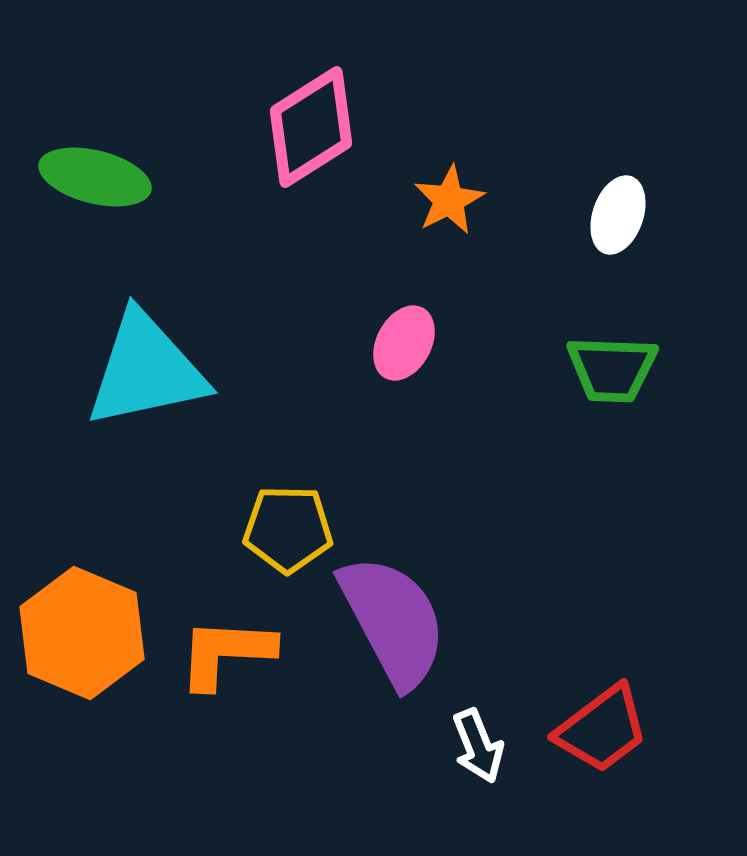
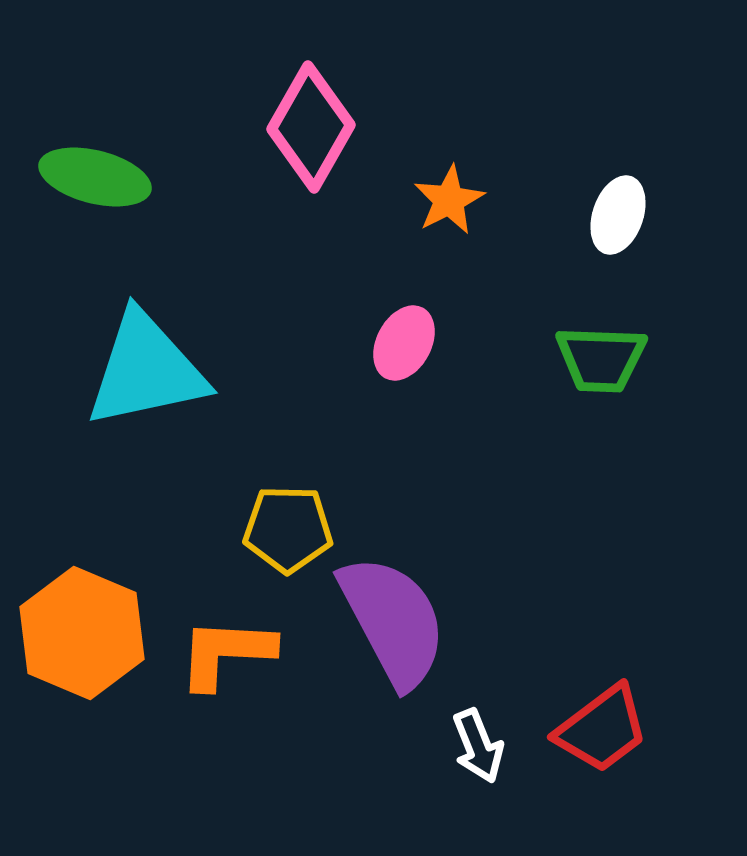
pink diamond: rotated 28 degrees counterclockwise
green trapezoid: moved 11 px left, 10 px up
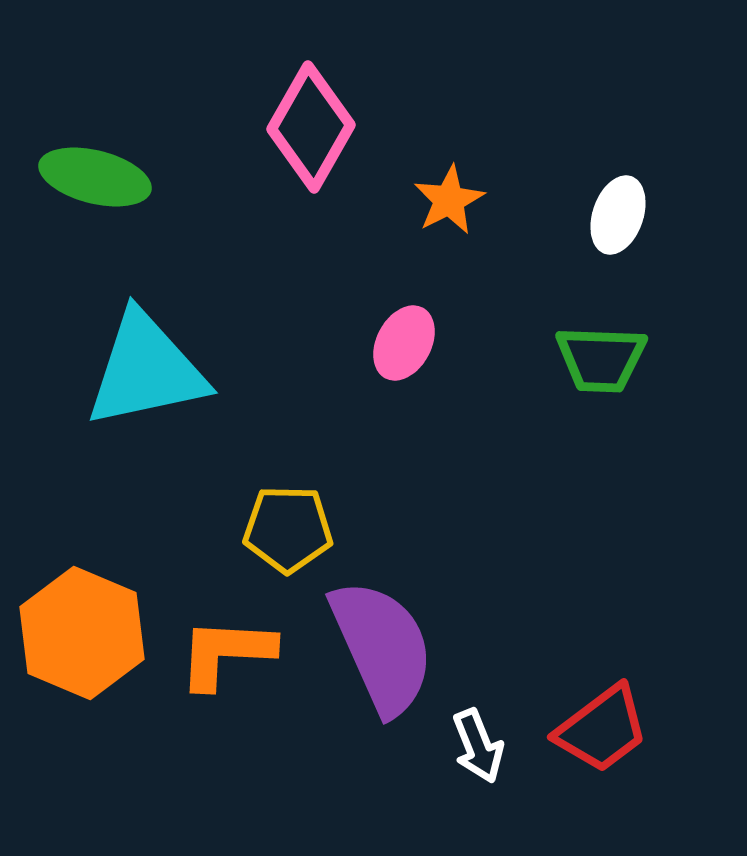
purple semicircle: moved 11 px left, 26 px down; rotated 4 degrees clockwise
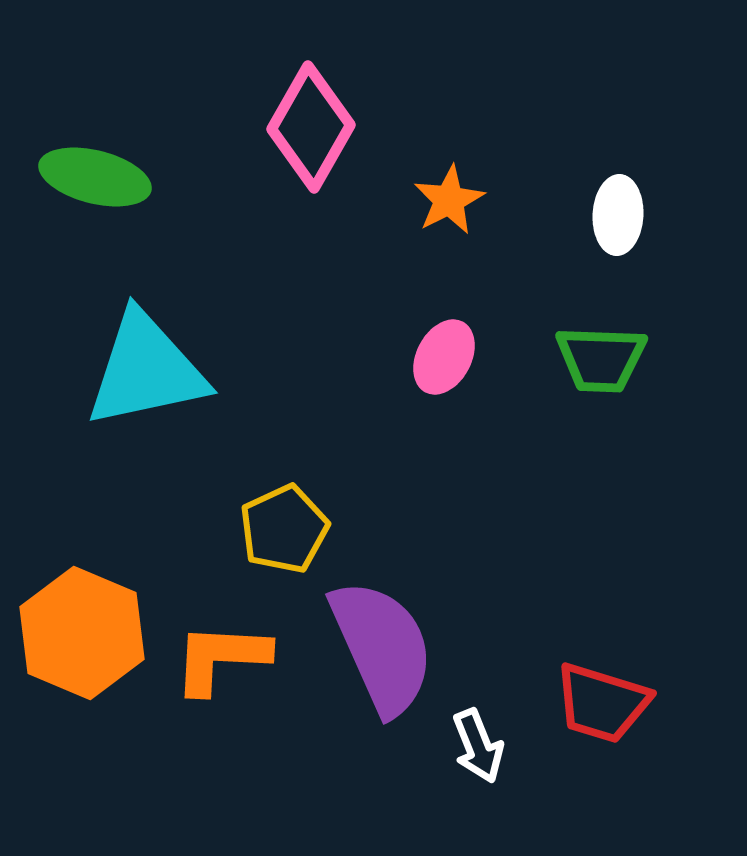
white ellipse: rotated 16 degrees counterclockwise
pink ellipse: moved 40 px right, 14 px down
yellow pentagon: moved 4 px left; rotated 26 degrees counterclockwise
orange L-shape: moved 5 px left, 5 px down
red trapezoid: moved 26 px up; rotated 54 degrees clockwise
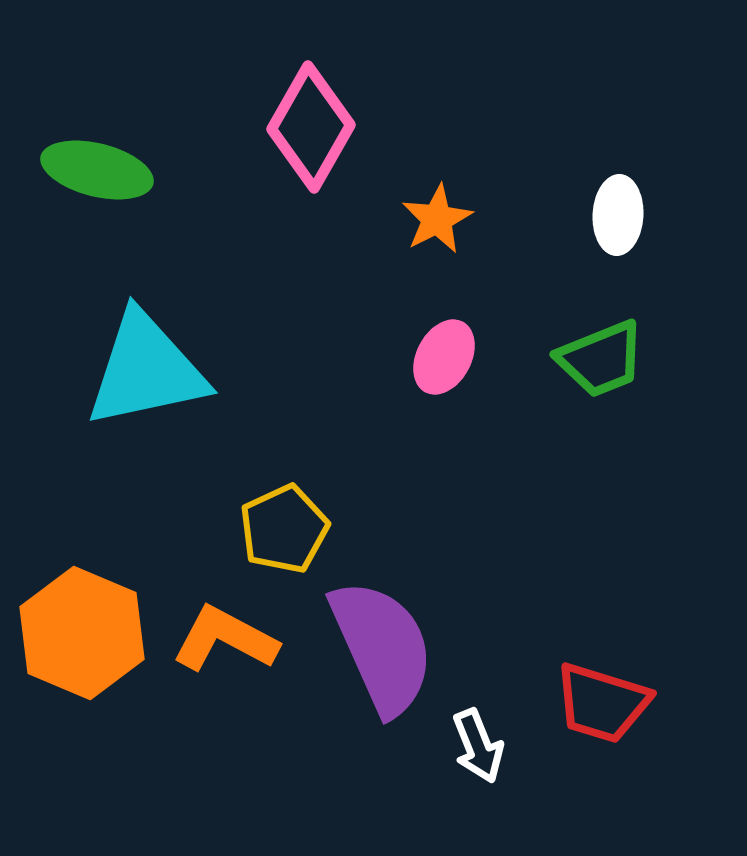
green ellipse: moved 2 px right, 7 px up
orange star: moved 12 px left, 19 px down
green trapezoid: rotated 24 degrees counterclockwise
orange L-shape: moved 4 px right, 19 px up; rotated 25 degrees clockwise
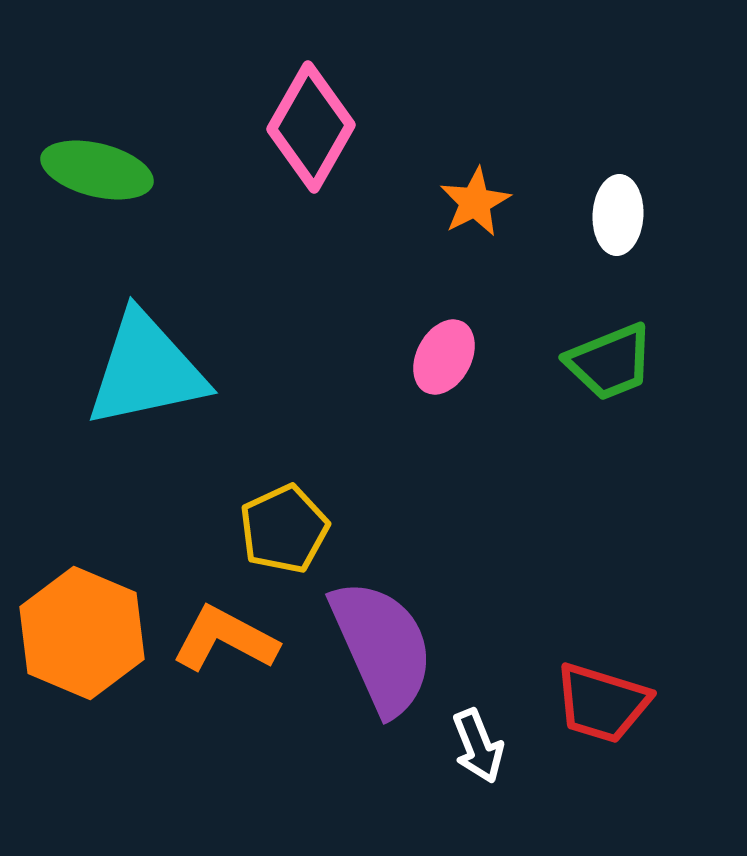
orange star: moved 38 px right, 17 px up
green trapezoid: moved 9 px right, 3 px down
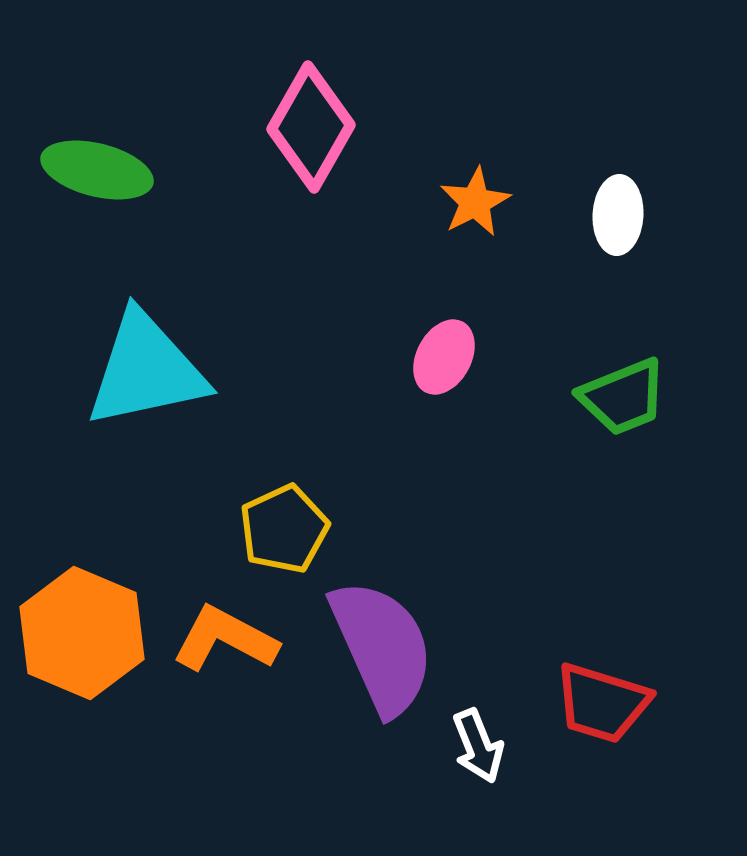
green trapezoid: moved 13 px right, 35 px down
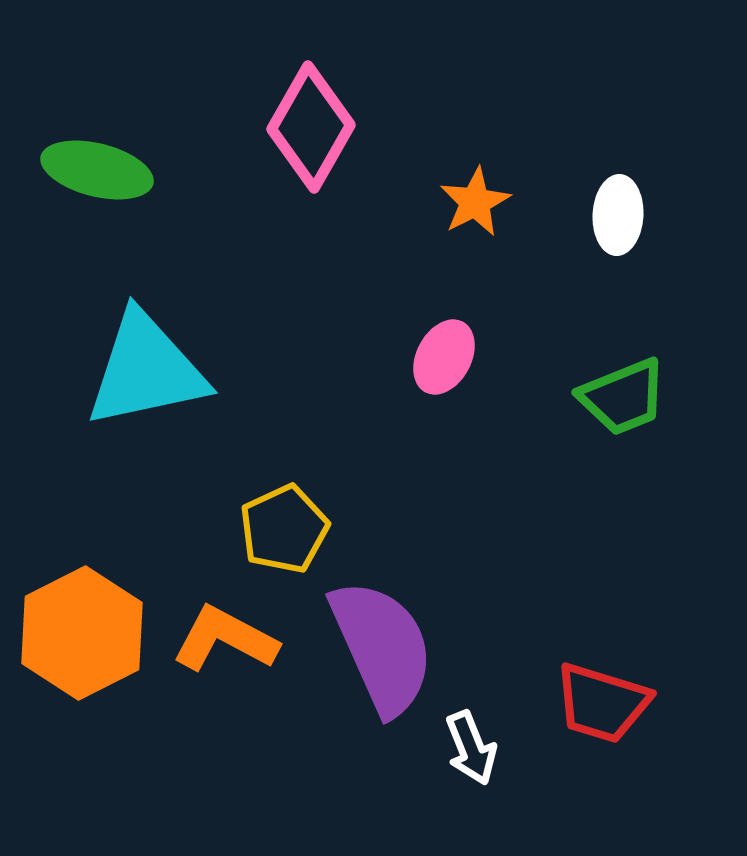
orange hexagon: rotated 10 degrees clockwise
white arrow: moved 7 px left, 2 px down
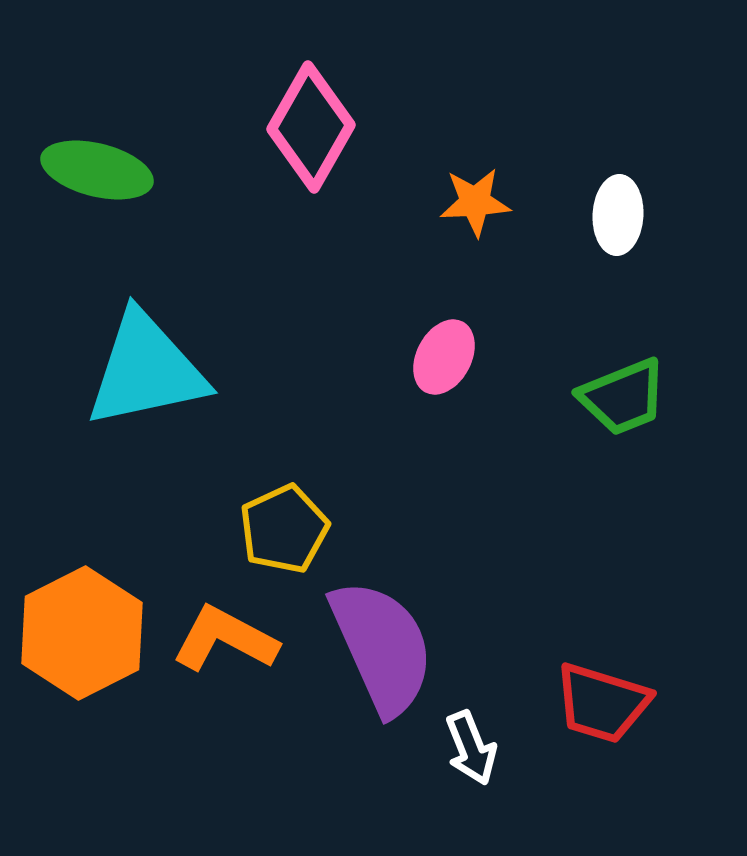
orange star: rotated 24 degrees clockwise
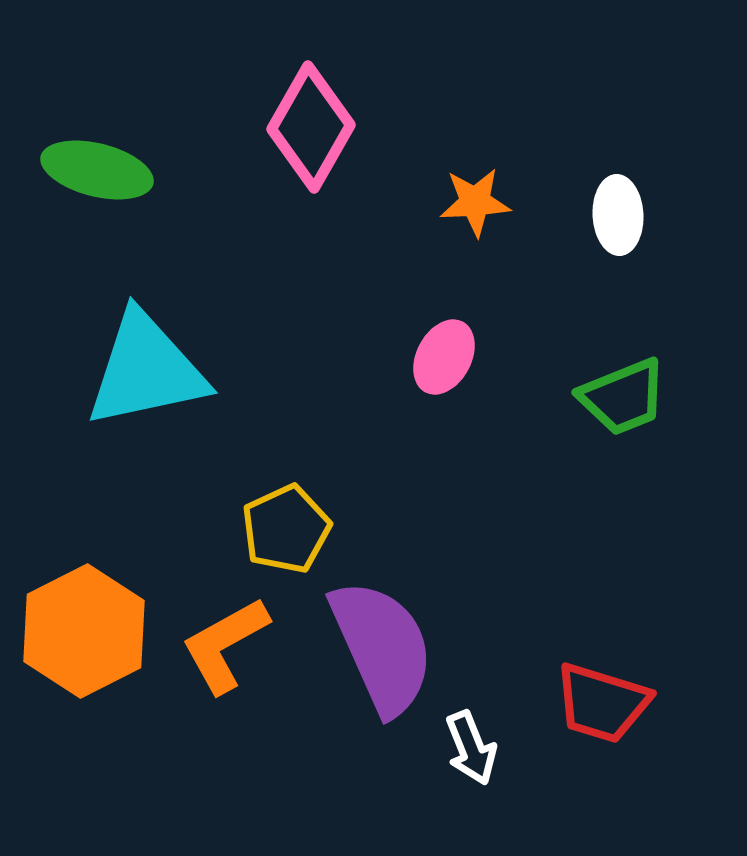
white ellipse: rotated 6 degrees counterclockwise
yellow pentagon: moved 2 px right
orange hexagon: moved 2 px right, 2 px up
orange L-shape: moved 6 px down; rotated 57 degrees counterclockwise
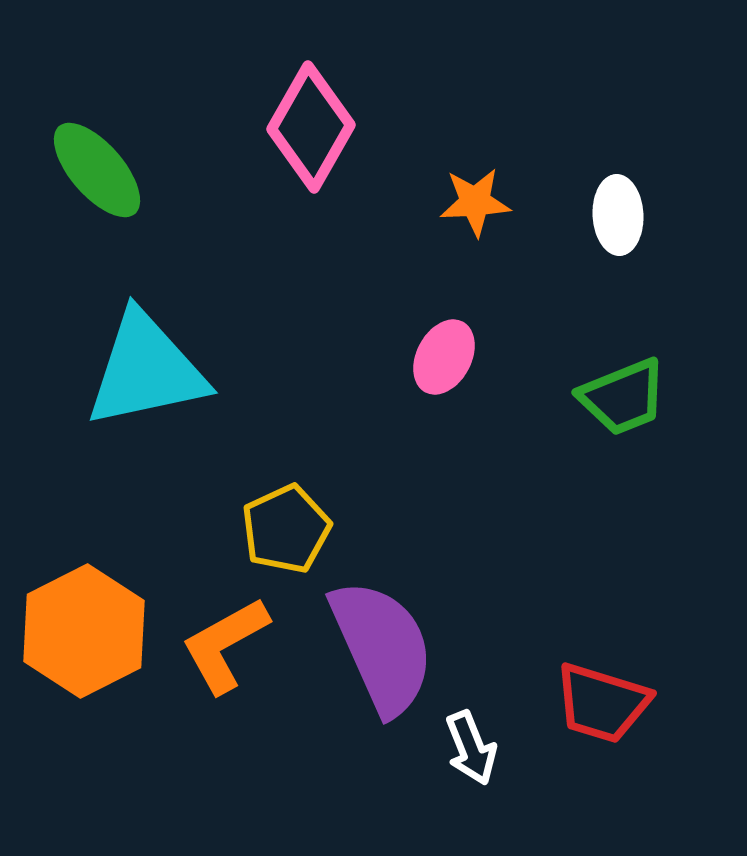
green ellipse: rotated 35 degrees clockwise
